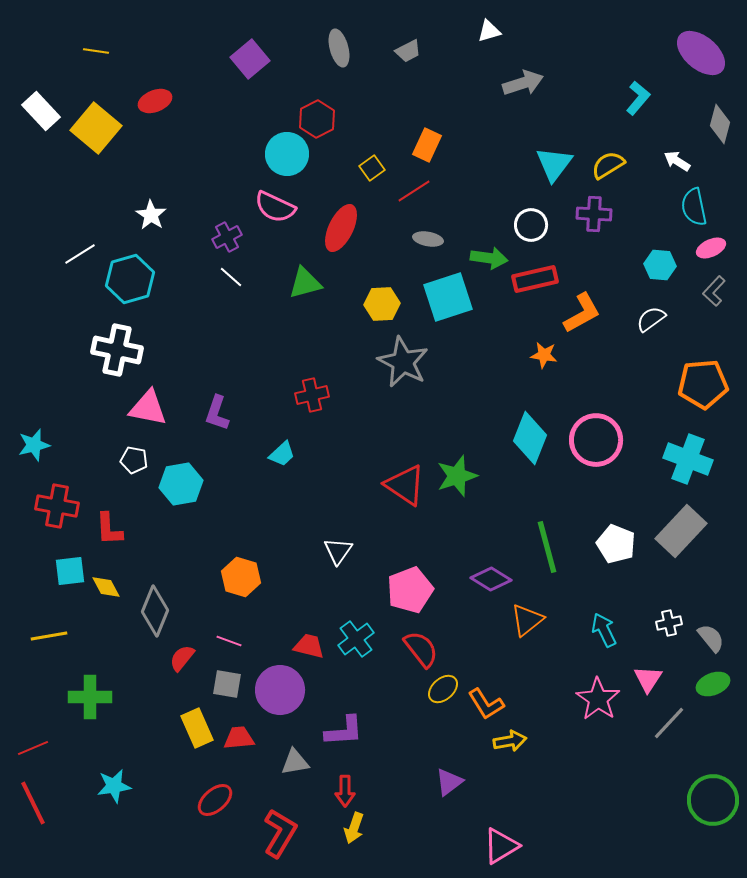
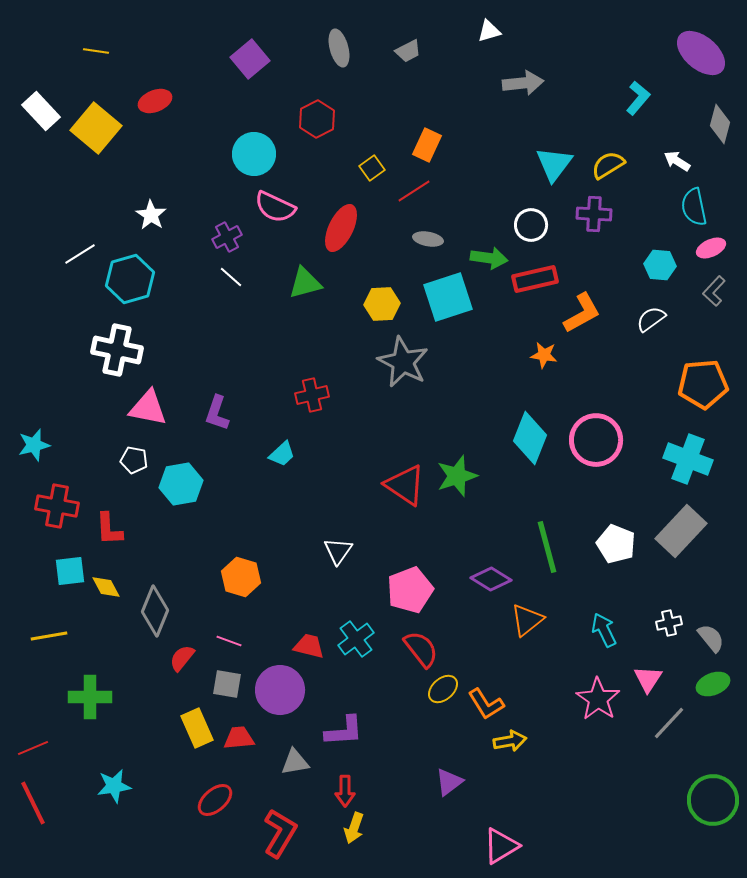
gray arrow at (523, 83): rotated 12 degrees clockwise
cyan circle at (287, 154): moved 33 px left
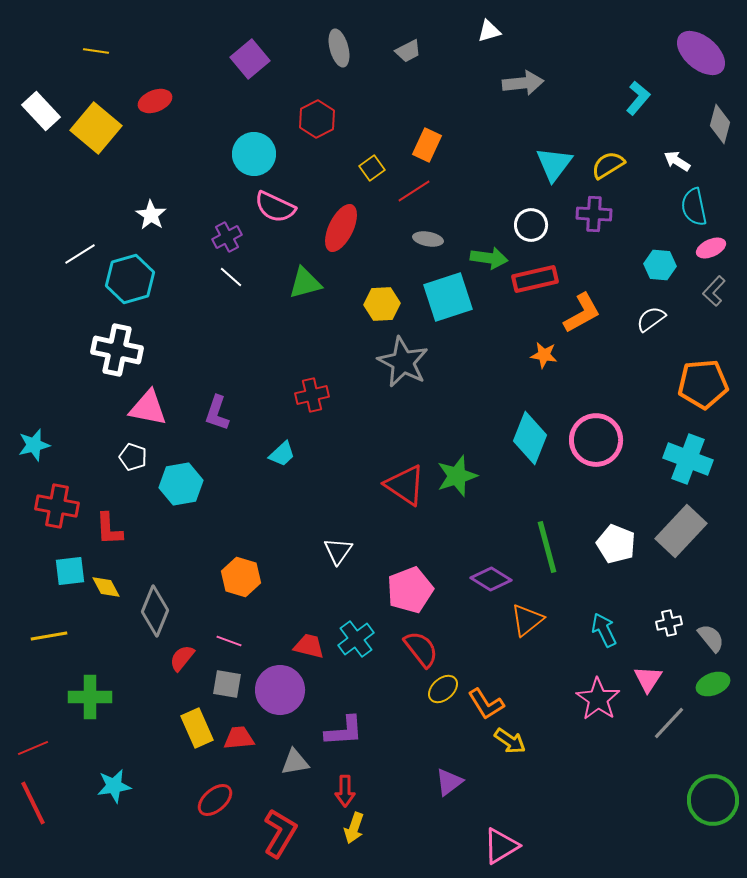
white pentagon at (134, 460): moved 1 px left, 3 px up; rotated 8 degrees clockwise
yellow arrow at (510, 741): rotated 44 degrees clockwise
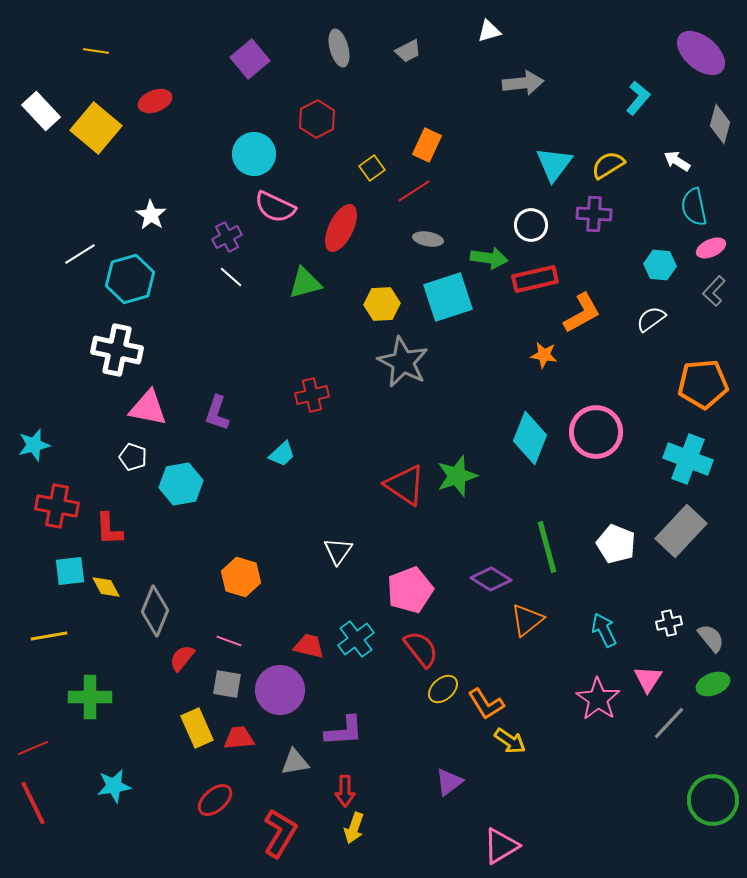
pink circle at (596, 440): moved 8 px up
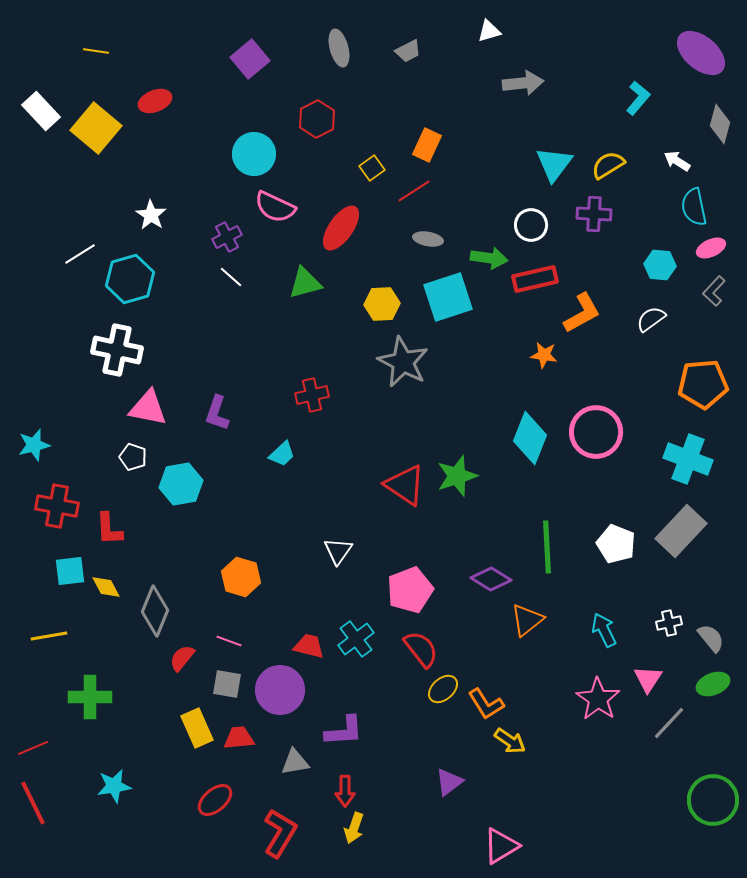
red ellipse at (341, 228): rotated 9 degrees clockwise
green line at (547, 547): rotated 12 degrees clockwise
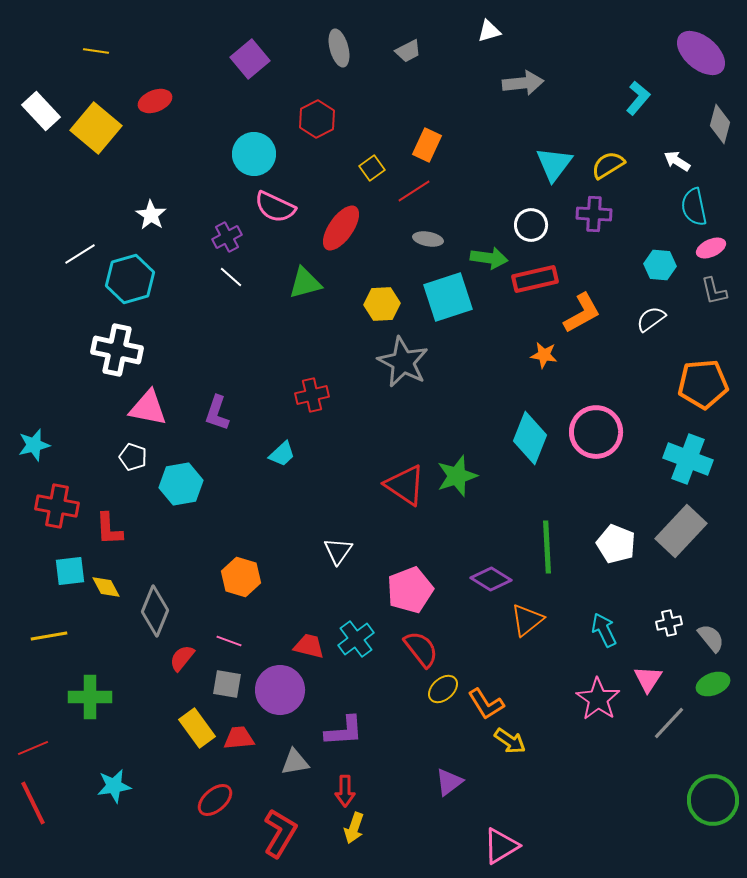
gray L-shape at (714, 291): rotated 56 degrees counterclockwise
yellow rectangle at (197, 728): rotated 12 degrees counterclockwise
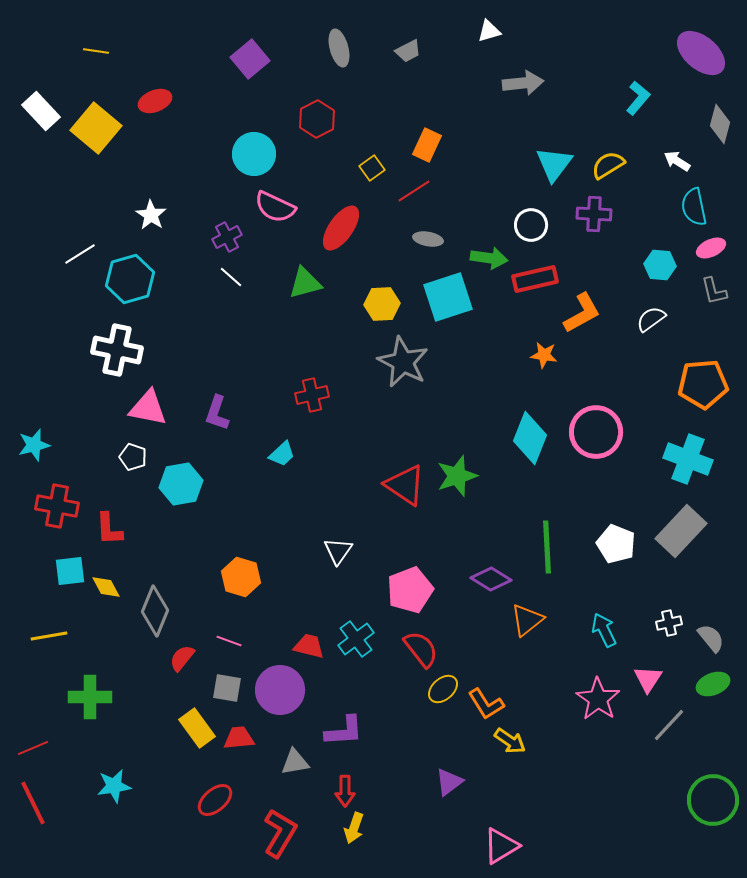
gray square at (227, 684): moved 4 px down
gray line at (669, 723): moved 2 px down
